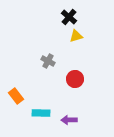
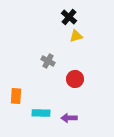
orange rectangle: rotated 42 degrees clockwise
purple arrow: moved 2 px up
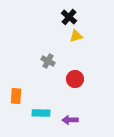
purple arrow: moved 1 px right, 2 px down
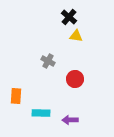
yellow triangle: rotated 24 degrees clockwise
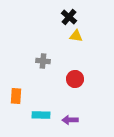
gray cross: moved 5 px left; rotated 24 degrees counterclockwise
cyan rectangle: moved 2 px down
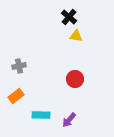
gray cross: moved 24 px left, 5 px down; rotated 16 degrees counterclockwise
orange rectangle: rotated 49 degrees clockwise
purple arrow: moved 1 px left; rotated 49 degrees counterclockwise
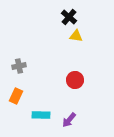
red circle: moved 1 px down
orange rectangle: rotated 28 degrees counterclockwise
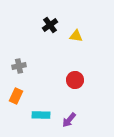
black cross: moved 19 px left, 8 px down; rotated 14 degrees clockwise
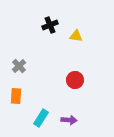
black cross: rotated 14 degrees clockwise
gray cross: rotated 32 degrees counterclockwise
orange rectangle: rotated 21 degrees counterclockwise
cyan rectangle: moved 3 px down; rotated 60 degrees counterclockwise
purple arrow: rotated 126 degrees counterclockwise
